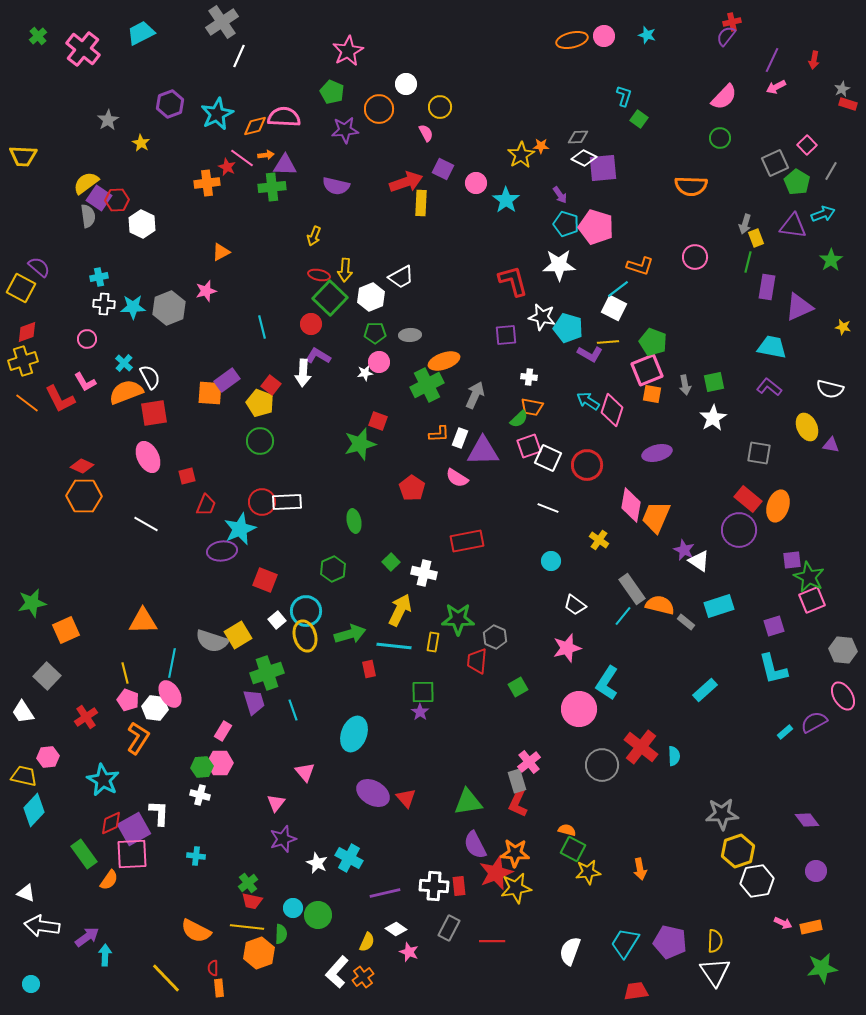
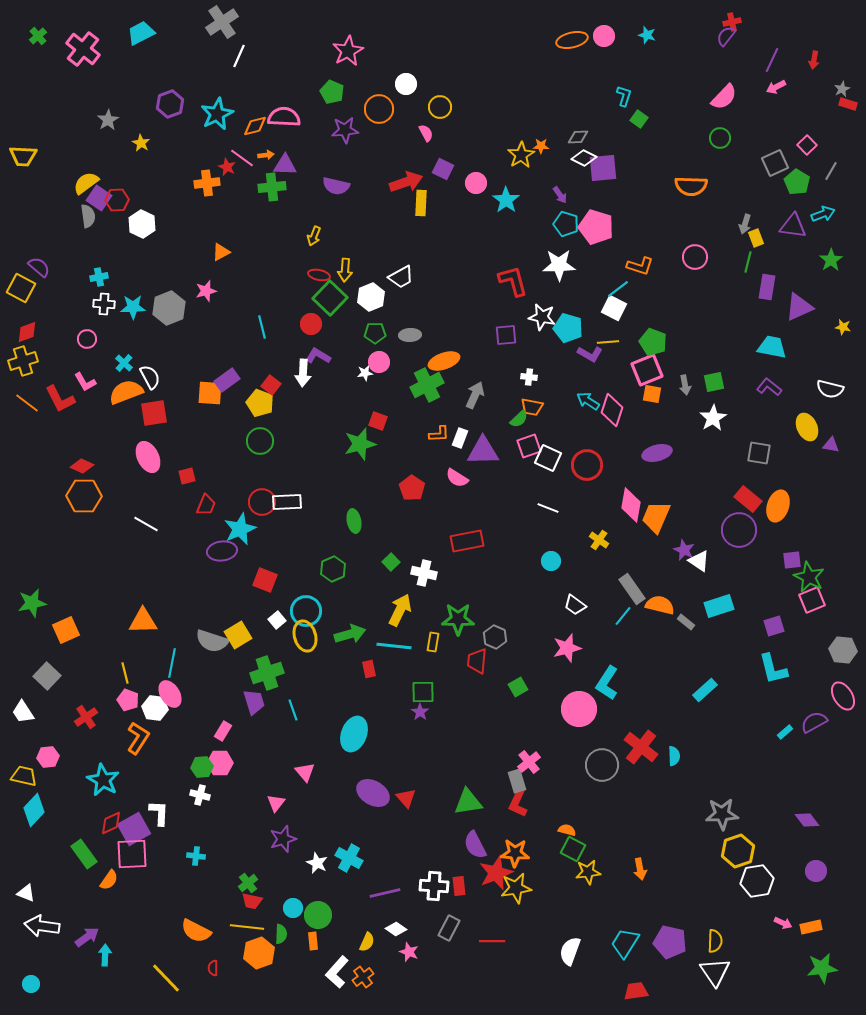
orange rectangle at (219, 988): moved 94 px right, 47 px up
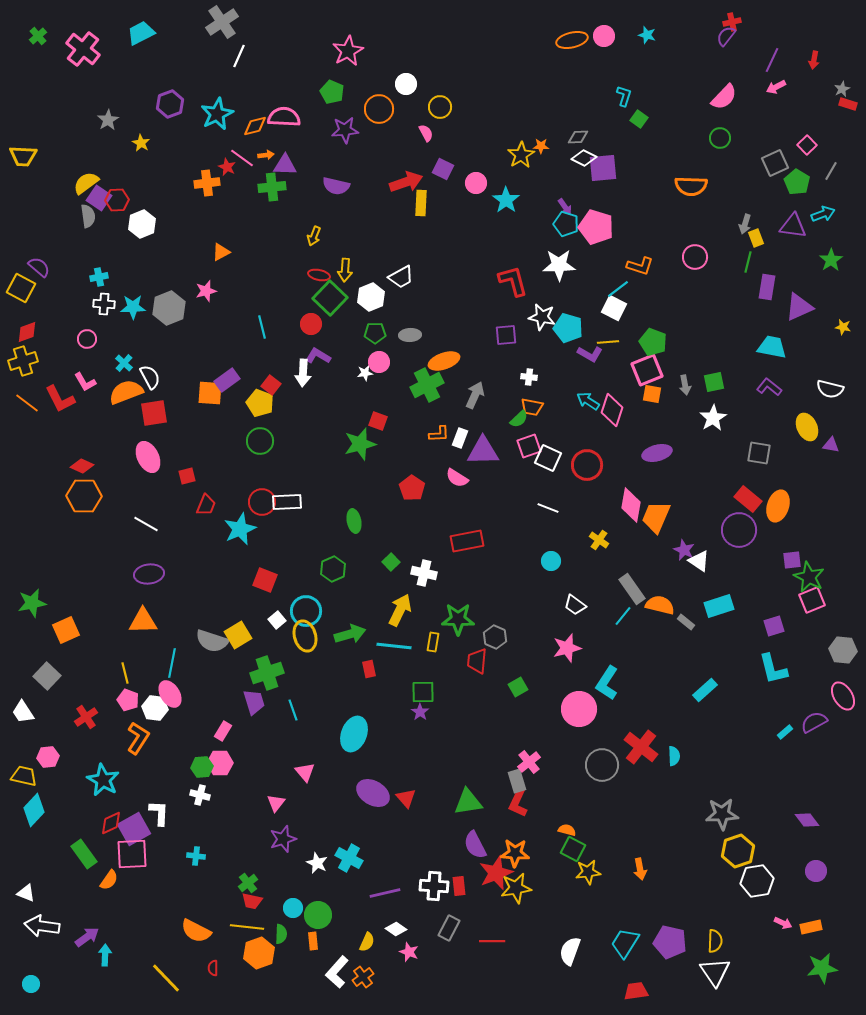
purple arrow at (560, 195): moved 5 px right, 12 px down
white hexagon at (142, 224): rotated 12 degrees clockwise
purple ellipse at (222, 551): moved 73 px left, 23 px down
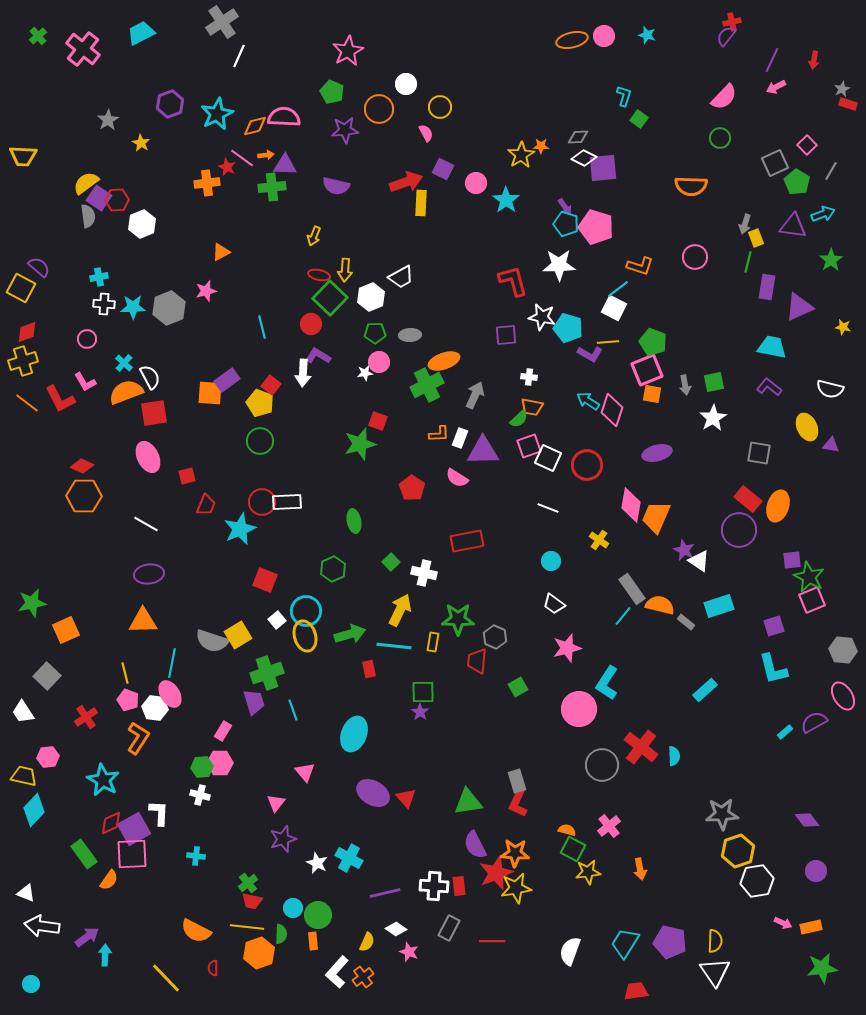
white trapezoid at (575, 605): moved 21 px left, 1 px up
pink cross at (529, 762): moved 80 px right, 64 px down
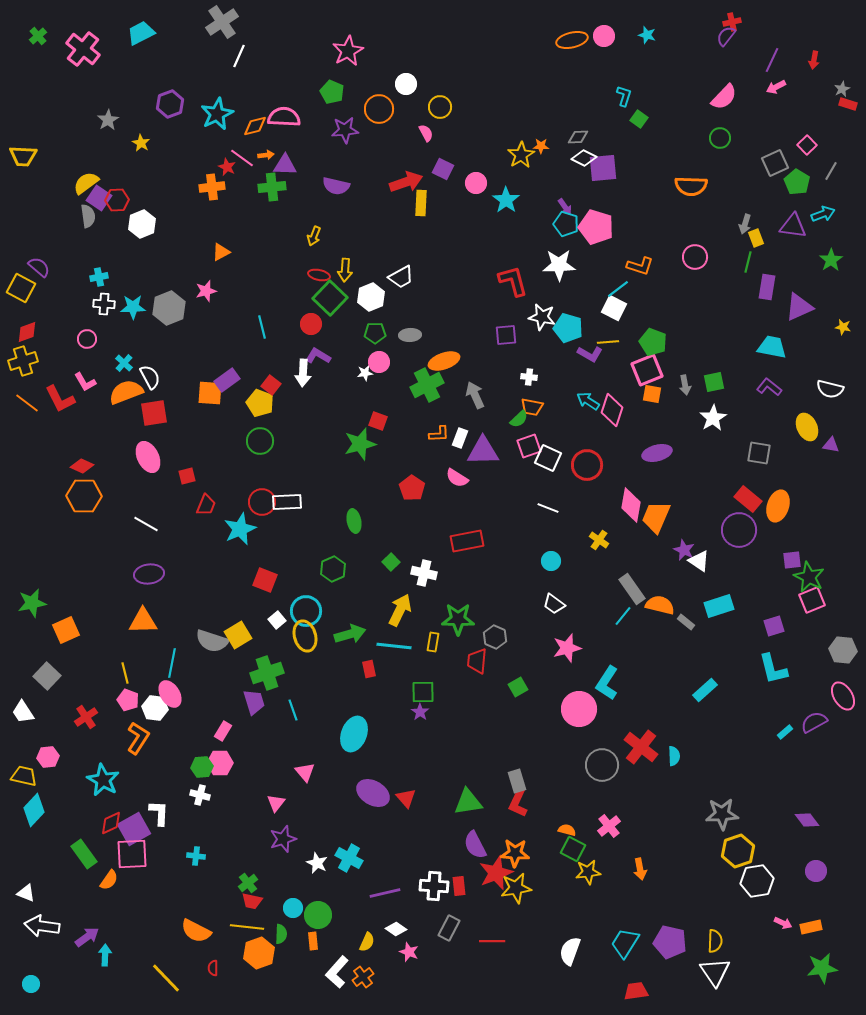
orange cross at (207, 183): moved 5 px right, 4 px down
gray arrow at (475, 395): rotated 48 degrees counterclockwise
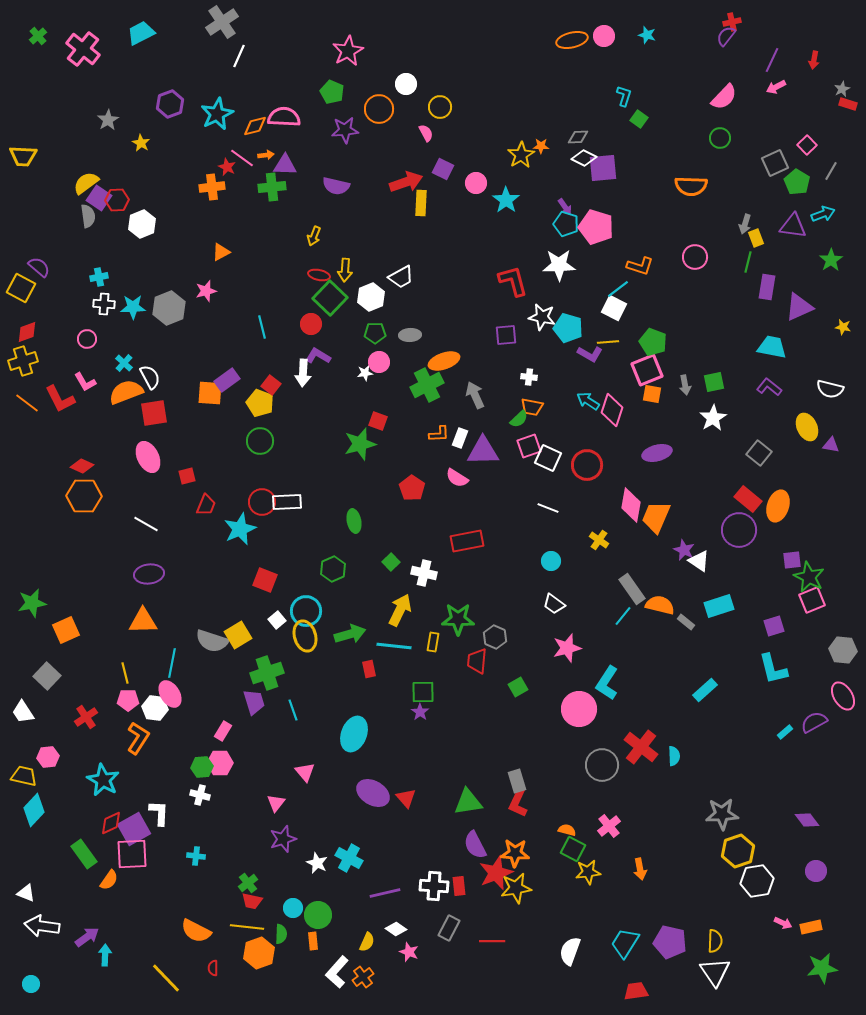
gray square at (759, 453): rotated 30 degrees clockwise
pink pentagon at (128, 700): rotated 20 degrees counterclockwise
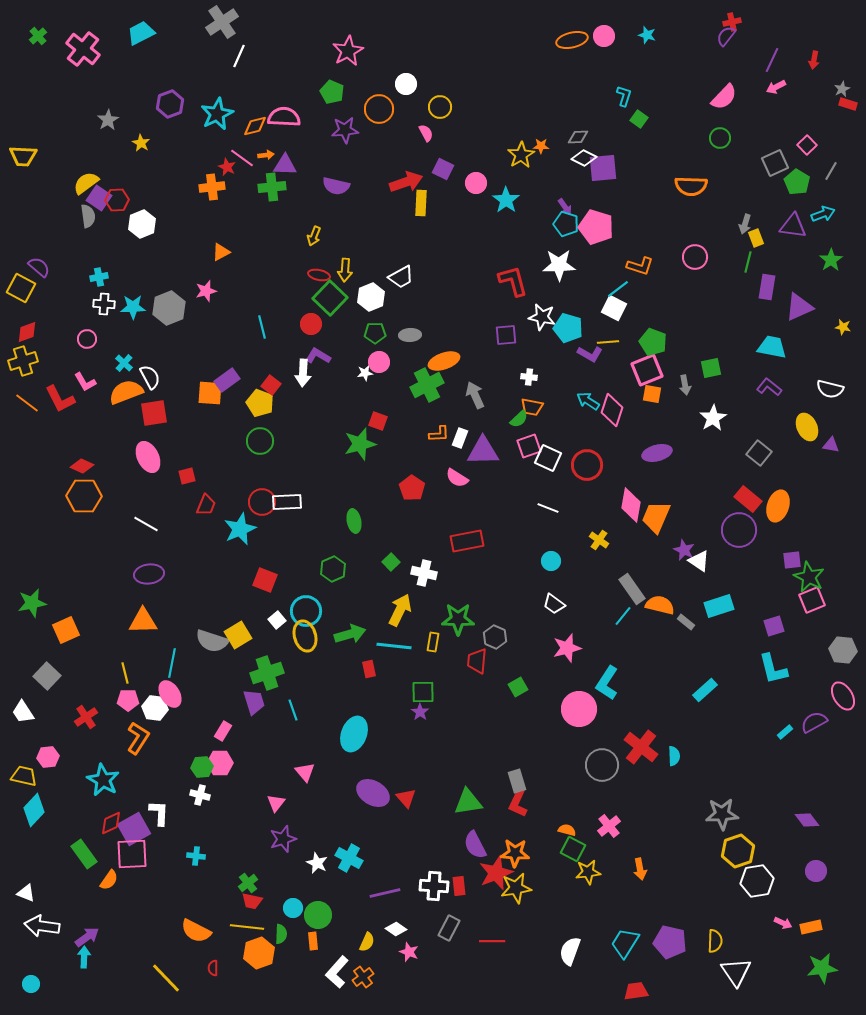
green square at (714, 382): moved 3 px left, 14 px up
cyan arrow at (105, 955): moved 21 px left, 2 px down
white triangle at (715, 972): moved 21 px right
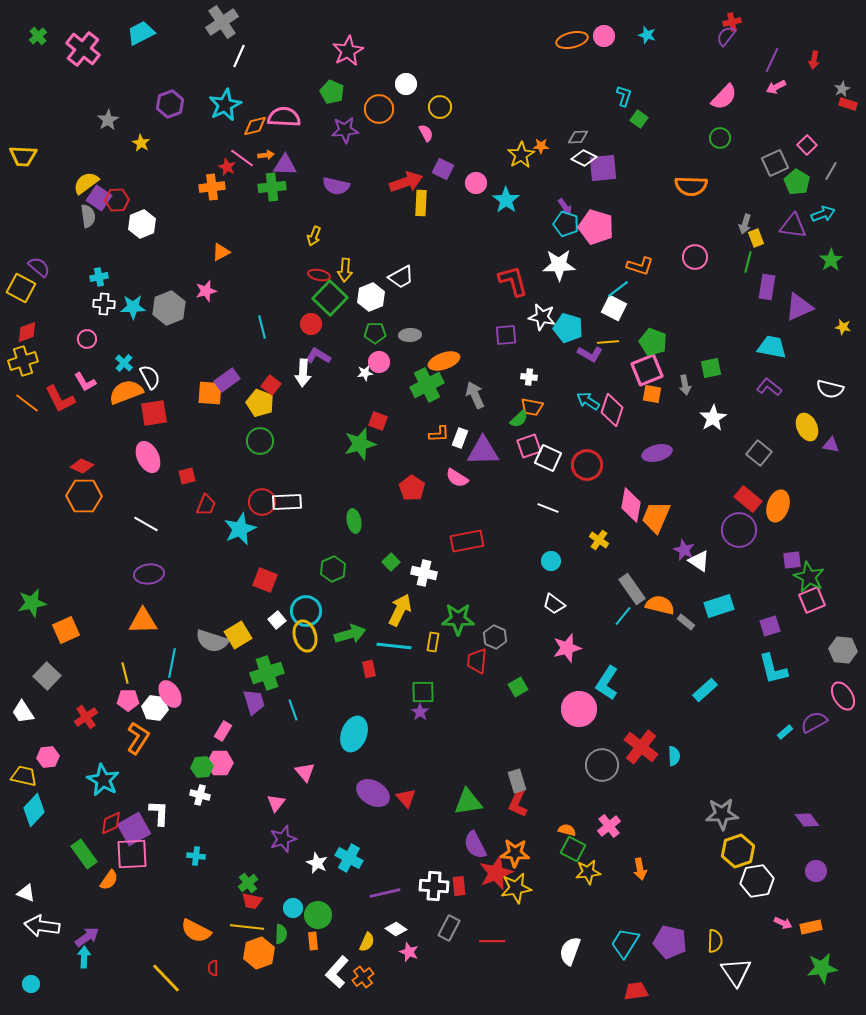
cyan star at (217, 114): moved 8 px right, 9 px up
purple square at (774, 626): moved 4 px left
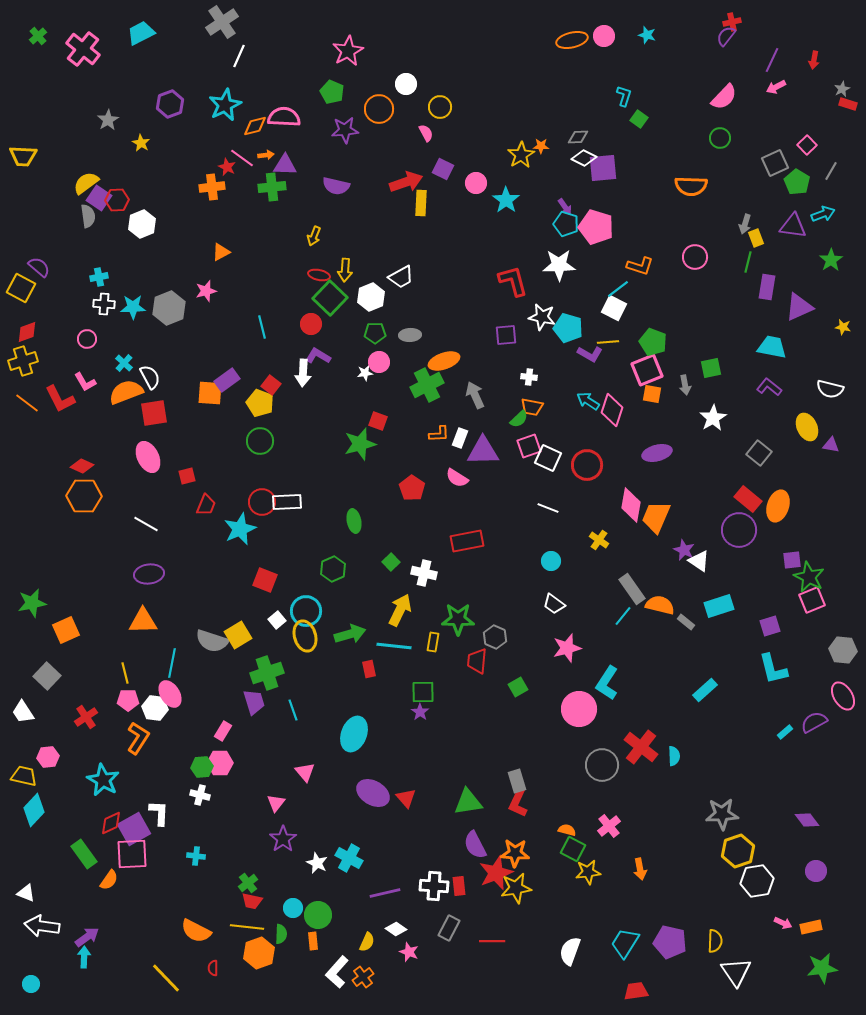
purple star at (283, 839): rotated 16 degrees counterclockwise
